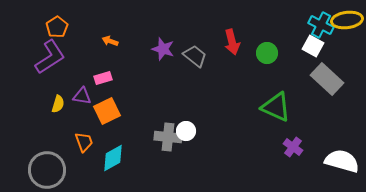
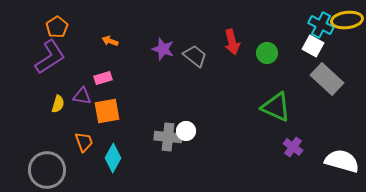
orange square: rotated 16 degrees clockwise
cyan diamond: rotated 32 degrees counterclockwise
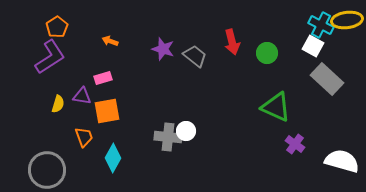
orange trapezoid: moved 5 px up
purple cross: moved 2 px right, 3 px up
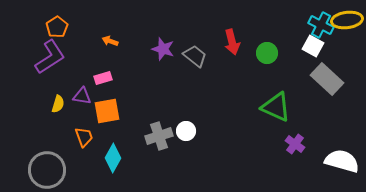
gray cross: moved 9 px left, 1 px up; rotated 24 degrees counterclockwise
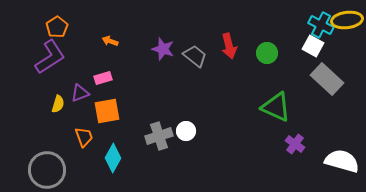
red arrow: moved 3 px left, 4 px down
purple triangle: moved 2 px left, 3 px up; rotated 30 degrees counterclockwise
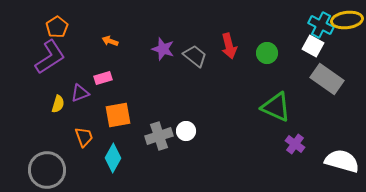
gray rectangle: rotated 8 degrees counterclockwise
orange square: moved 11 px right, 4 px down
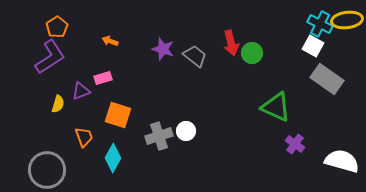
cyan cross: moved 1 px left, 1 px up
red arrow: moved 2 px right, 3 px up
green circle: moved 15 px left
purple triangle: moved 1 px right, 2 px up
orange square: rotated 28 degrees clockwise
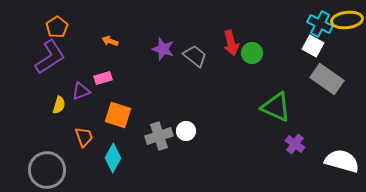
yellow semicircle: moved 1 px right, 1 px down
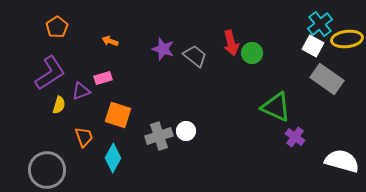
yellow ellipse: moved 19 px down
cyan cross: rotated 25 degrees clockwise
purple L-shape: moved 16 px down
purple cross: moved 7 px up
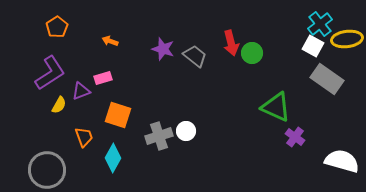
yellow semicircle: rotated 12 degrees clockwise
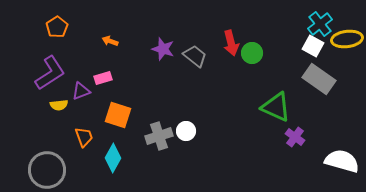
gray rectangle: moved 8 px left
yellow semicircle: rotated 54 degrees clockwise
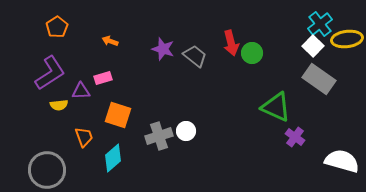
white square: rotated 15 degrees clockwise
purple triangle: rotated 18 degrees clockwise
cyan diamond: rotated 20 degrees clockwise
